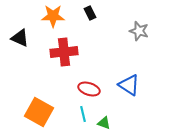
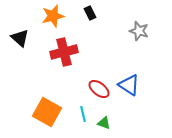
orange star: rotated 15 degrees counterclockwise
black triangle: rotated 18 degrees clockwise
red cross: rotated 8 degrees counterclockwise
red ellipse: moved 10 px right; rotated 20 degrees clockwise
orange square: moved 8 px right
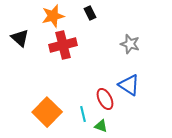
gray star: moved 9 px left, 13 px down
red cross: moved 1 px left, 7 px up
red ellipse: moved 6 px right, 10 px down; rotated 25 degrees clockwise
orange square: rotated 16 degrees clockwise
green triangle: moved 3 px left, 3 px down
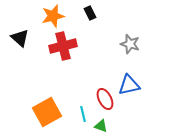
red cross: moved 1 px down
blue triangle: rotated 45 degrees counterclockwise
orange square: rotated 16 degrees clockwise
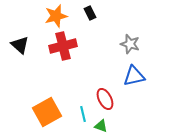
orange star: moved 3 px right
black triangle: moved 7 px down
blue triangle: moved 5 px right, 9 px up
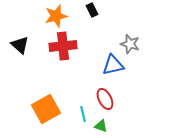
black rectangle: moved 2 px right, 3 px up
red cross: rotated 8 degrees clockwise
blue triangle: moved 21 px left, 11 px up
orange square: moved 1 px left, 3 px up
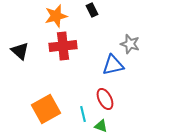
black triangle: moved 6 px down
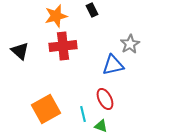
gray star: rotated 24 degrees clockwise
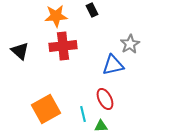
orange star: rotated 10 degrees clockwise
green triangle: rotated 24 degrees counterclockwise
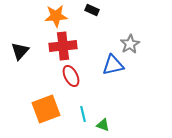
black rectangle: rotated 40 degrees counterclockwise
black triangle: rotated 30 degrees clockwise
red ellipse: moved 34 px left, 23 px up
orange square: rotated 8 degrees clockwise
green triangle: moved 2 px right, 1 px up; rotated 24 degrees clockwise
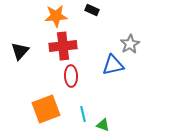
red ellipse: rotated 25 degrees clockwise
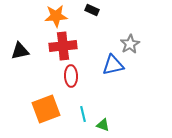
black triangle: rotated 36 degrees clockwise
